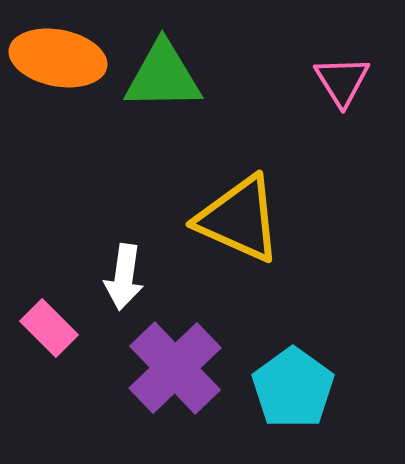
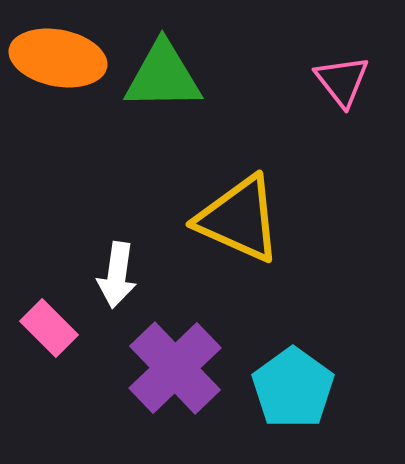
pink triangle: rotated 6 degrees counterclockwise
white arrow: moved 7 px left, 2 px up
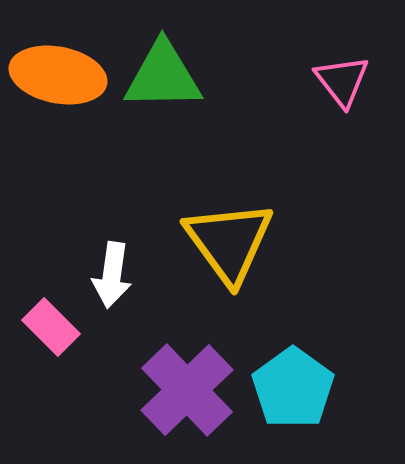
orange ellipse: moved 17 px down
yellow triangle: moved 10 px left, 23 px down; rotated 30 degrees clockwise
white arrow: moved 5 px left
pink rectangle: moved 2 px right, 1 px up
purple cross: moved 12 px right, 22 px down
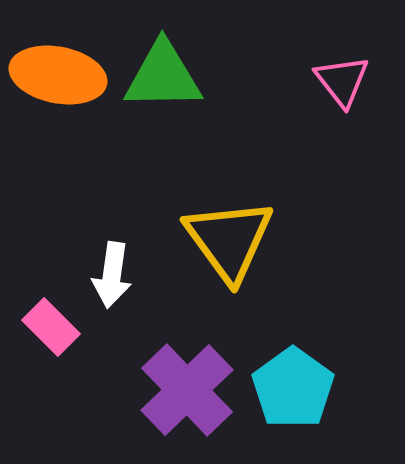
yellow triangle: moved 2 px up
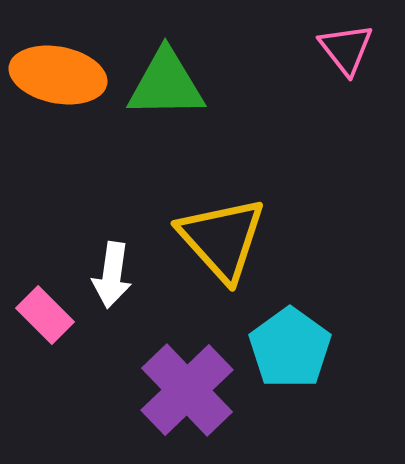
green triangle: moved 3 px right, 8 px down
pink triangle: moved 4 px right, 32 px up
yellow triangle: moved 7 px left, 1 px up; rotated 6 degrees counterclockwise
pink rectangle: moved 6 px left, 12 px up
cyan pentagon: moved 3 px left, 40 px up
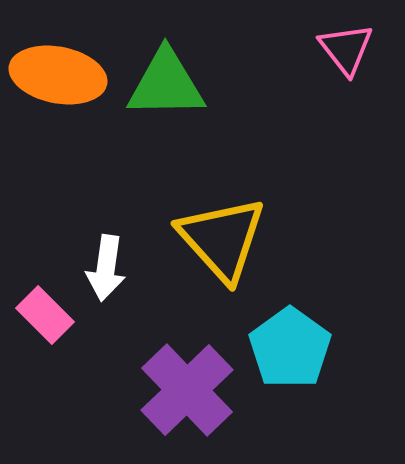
white arrow: moved 6 px left, 7 px up
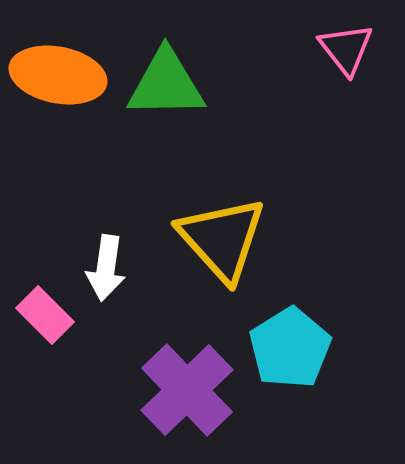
cyan pentagon: rotated 4 degrees clockwise
